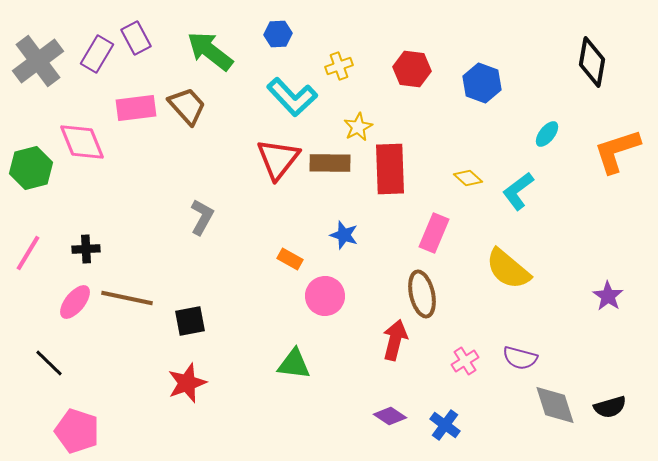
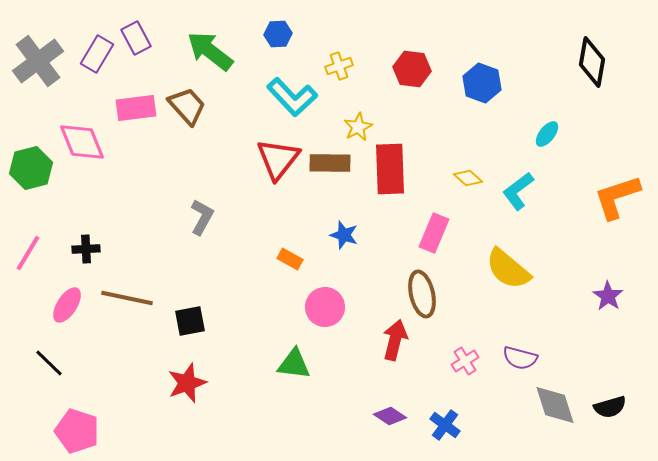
orange L-shape at (617, 151): moved 46 px down
pink circle at (325, 296): moved 11 px down
pink ellipse at (75, 302): moved 8 px left, 3 px down; rotated 6 degrees counterclockwise
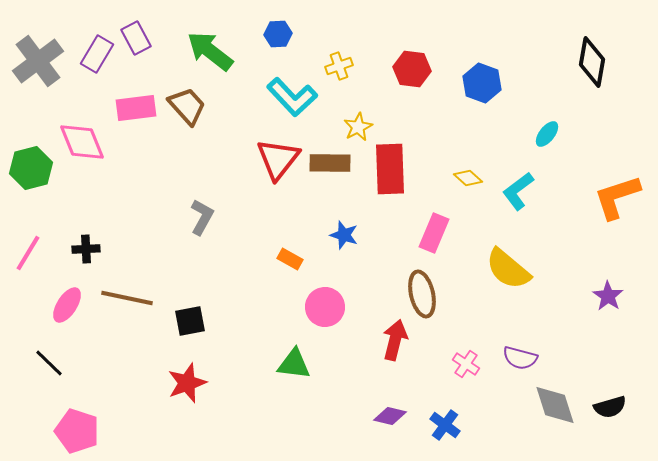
pink cross at (465, 361): moved 1 px right, 3 px down; rotated 24 degrees counterclockwise
purple diamond at (390, 416): rotated 20 degrees counterclockwise
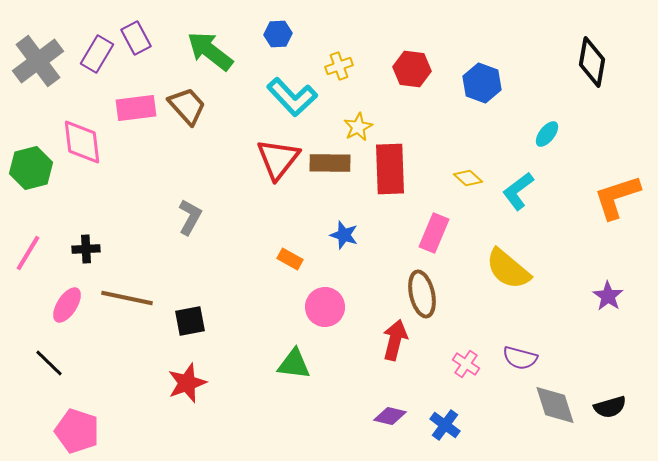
pink diamond at (82, 142): rotated 15 degrees clockwise
gray L-shape at (202, 217): moved 12 px left
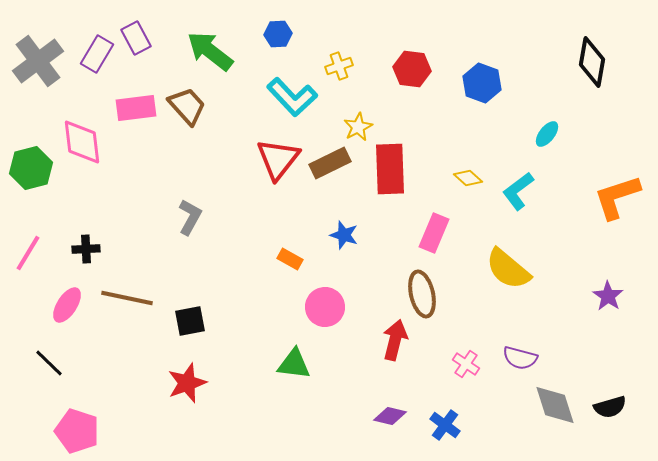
brown rectangle at (330, 163): rotated 27 degrees counterclockwise
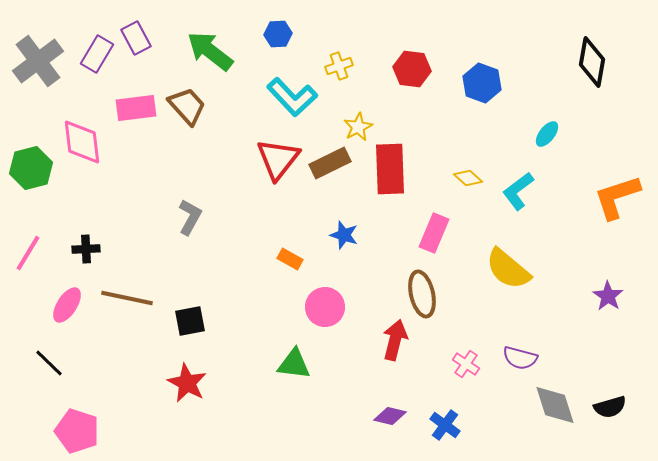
red star at (187, 383): rotated 24 degrees counterclockwise
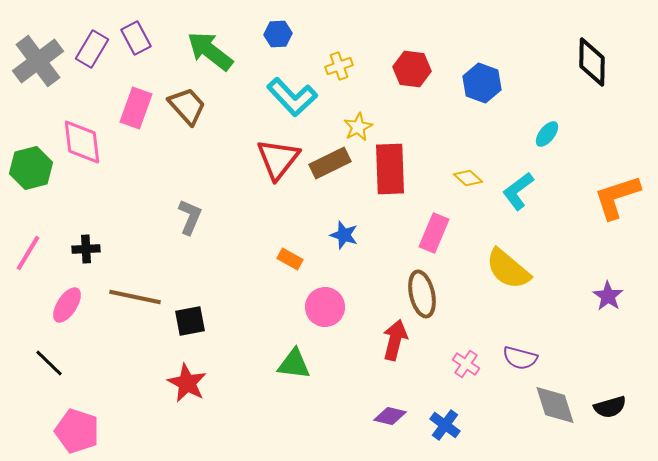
purple rectangle at (97, 54): moved 5 px left, 5 px up
black diamond at (592, 62): rotated 9 degrees counterclockwise
pink rectangle at (136, 108): rotated 63 degrees counterclockwise
gray L-shape at (190, 217): rotated 6 degrees counterclockwise
brown line at (127, 298): moved 8 px right, 1 px up
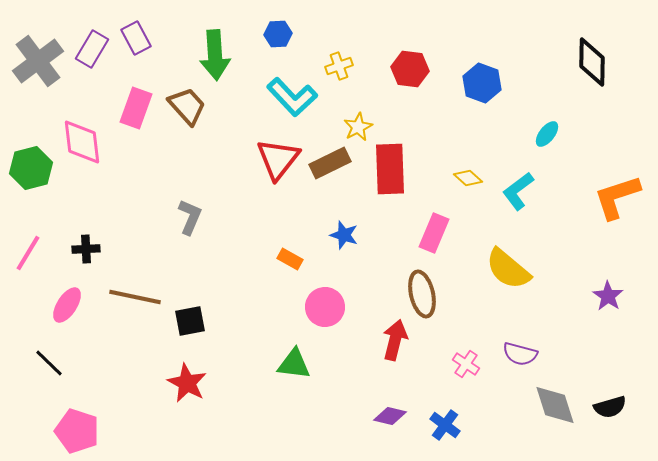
green arrow at (210, 51): moved 5 px right, 4 px down; rotated 132 degrees counterclockwise
red hexagon at (412, 69): moved 2 px left
purple semicircle at (520, 358): moved 4 px up
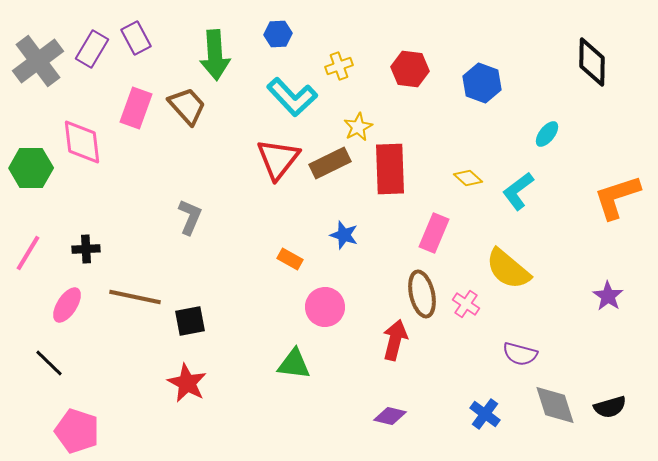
green hexagon at (31, 168): rotated 15 degrees clockwise
pink cross at (466, 364): moved 60 px up
blue cross at (445, 425): moved 40 px right, 11 px up
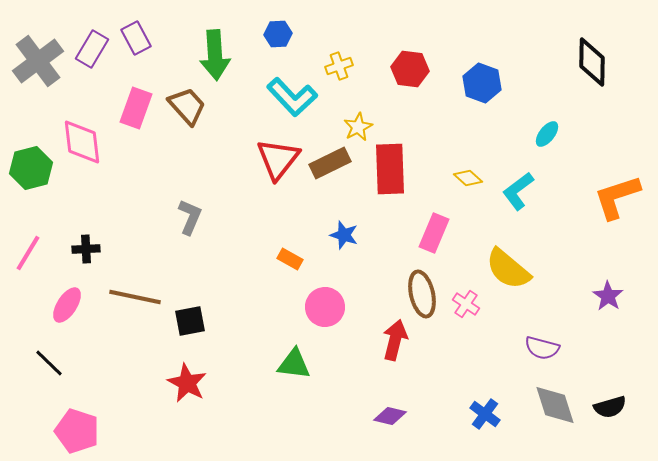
green hexagon at (31, 168): rotated 15 degrees counterclockwise
purple semicircle at (520, 354): moved 22 px right, 6 px up
